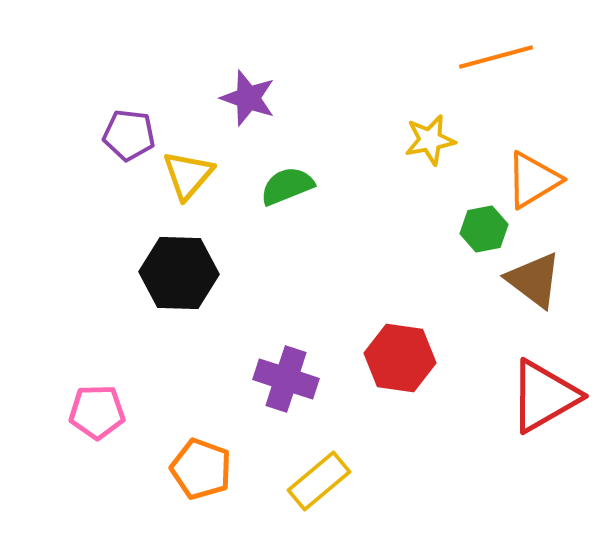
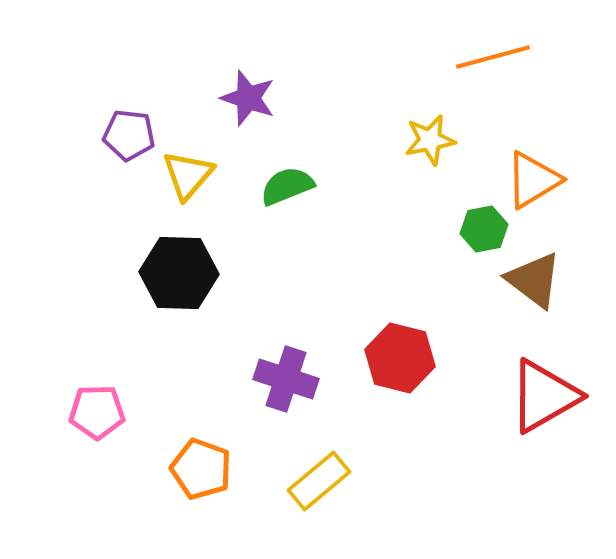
orange line: moved 3 px left
red hexagon: rotated 6 degrees clockwise
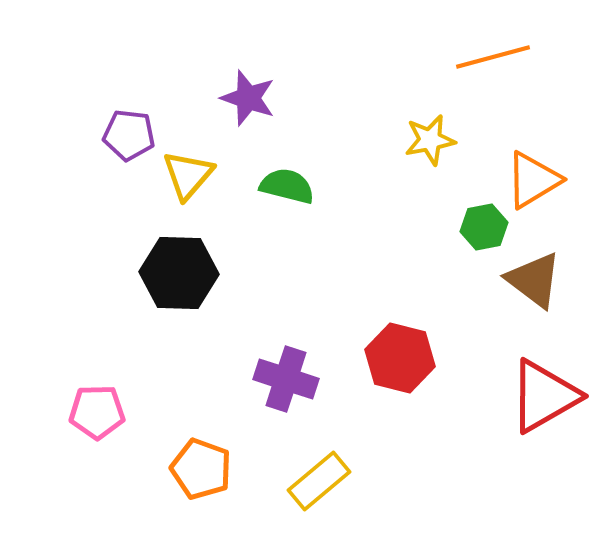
green semicircle: rotated 36 degrees clockwise
green hexagon: moved 2 px up
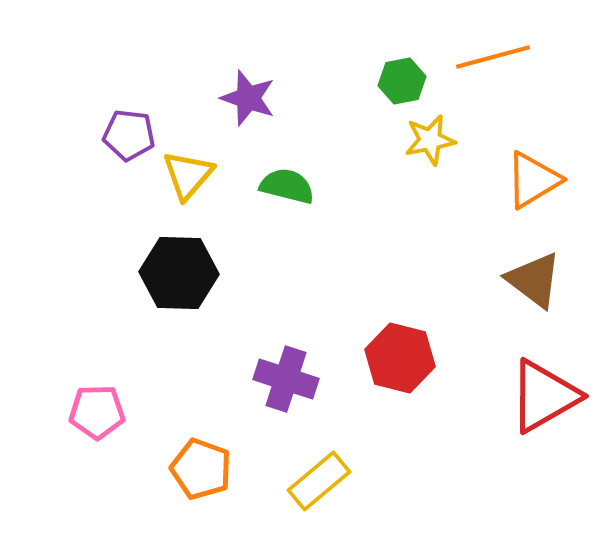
green hexagon: moved 82 px left, 146 px up
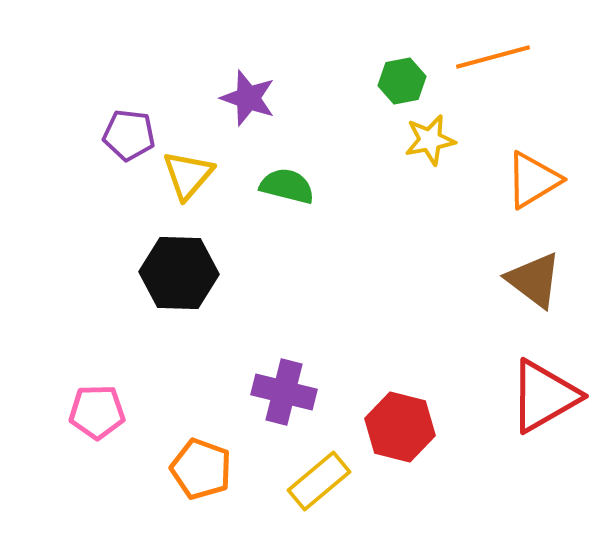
red hexagon: moved 69 px down
purple cross: moved 2 px left, 13 px down; rotated 4 degrees counterclockwise
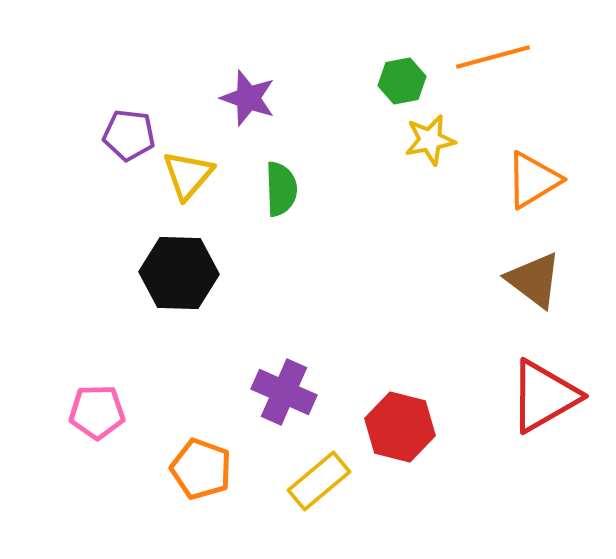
green semicircle: moved 6 px left, 3 px down; rotated 74 degrees clockwise
purple cross: rotated 10 degrees clockwise
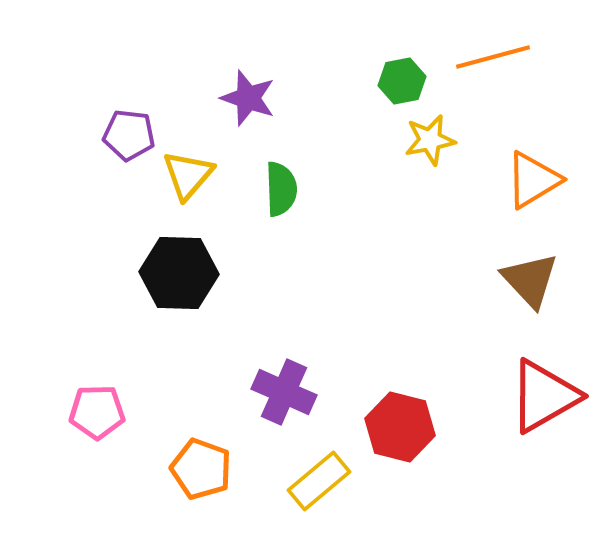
brown triangle: moved 4 px left; rotated 10 degrees clockwise
